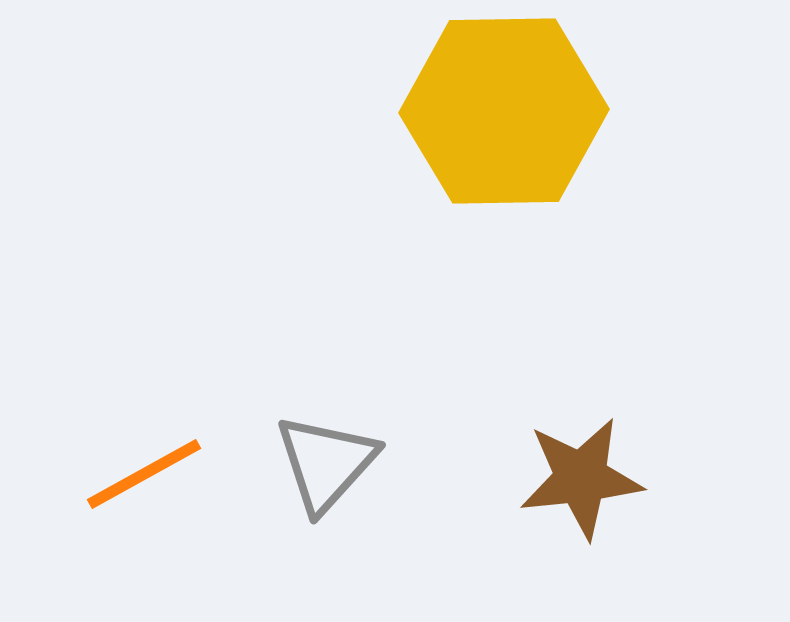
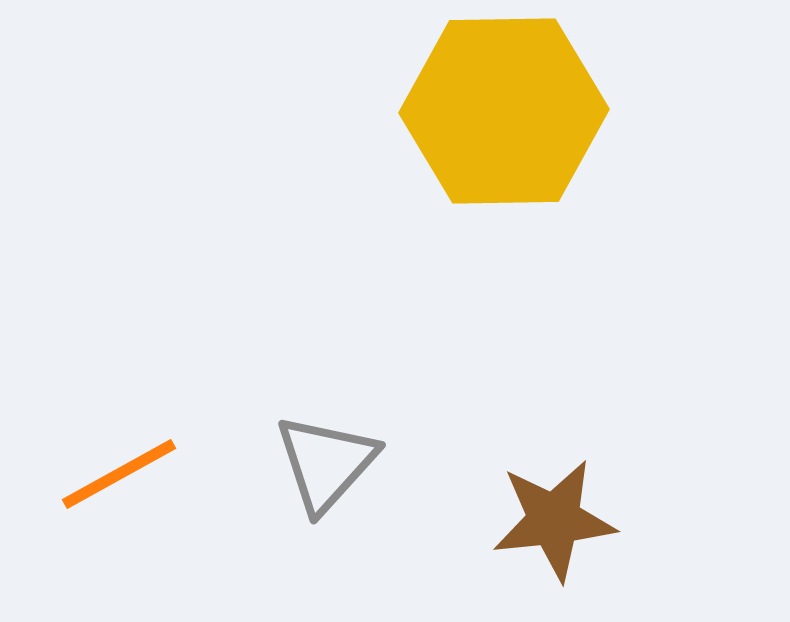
orange line: moved 25 px left
brown star: moved 27 px left, 42 px down
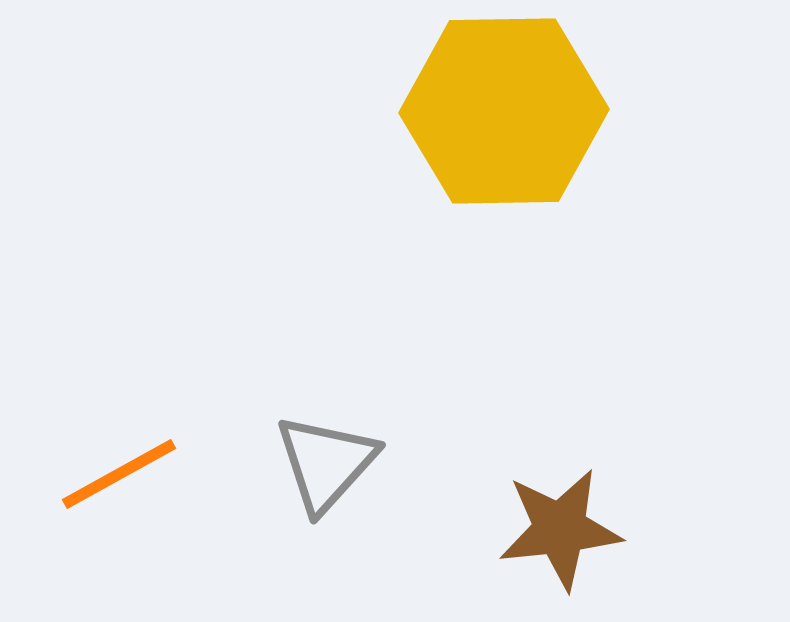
brown star: moved 6 px right, 9 px down
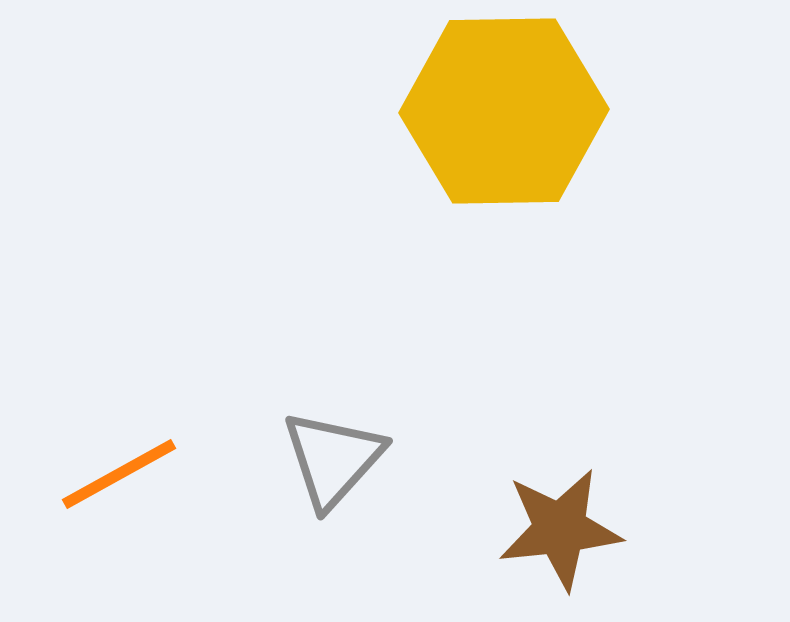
gray triangle: moved 7 px right, 4 px up
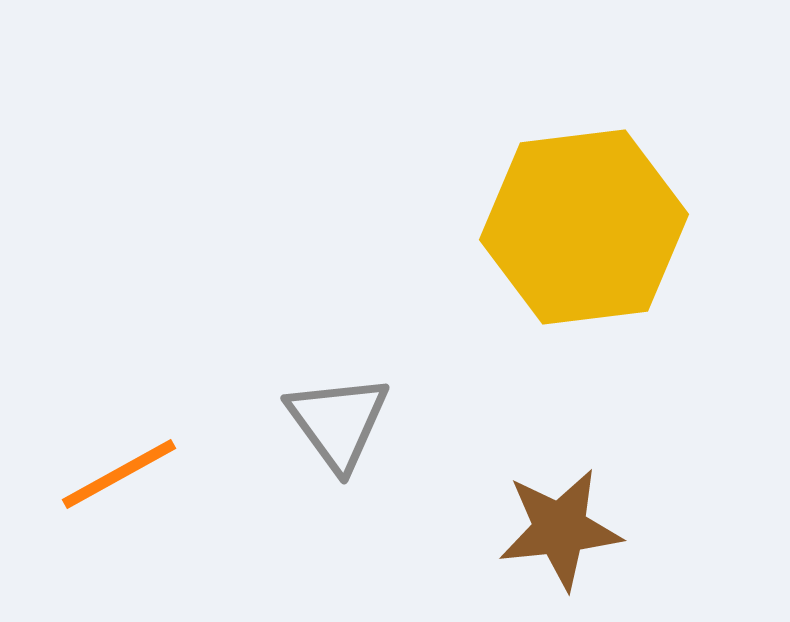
yellow hexagon: moved 80 px right, 116 px down; rotated 6 degrees counterclockwise
gray triangle: moved 5 px right, 37 px up; rotated 18 degrees counterclockwise
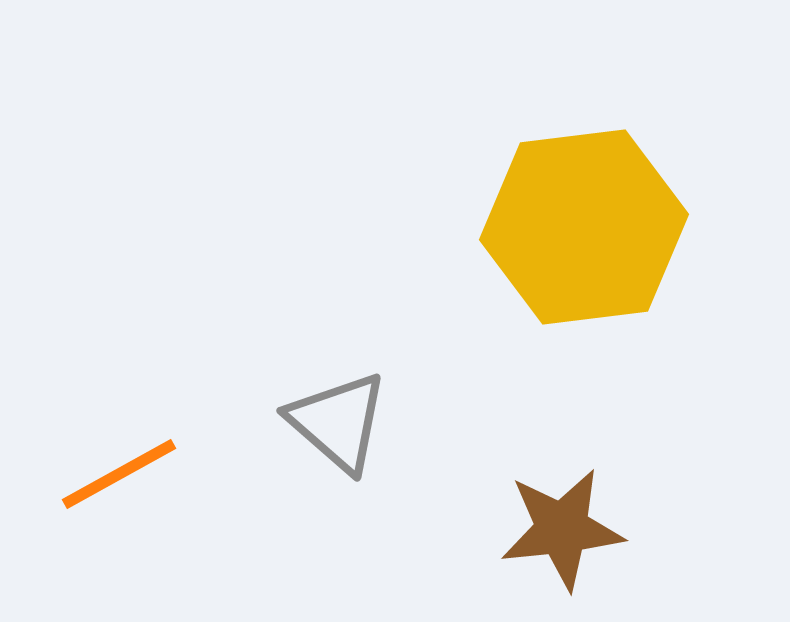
gray triangle: rotated 13 degrees counterclockwise
brown star: moved 2 px right
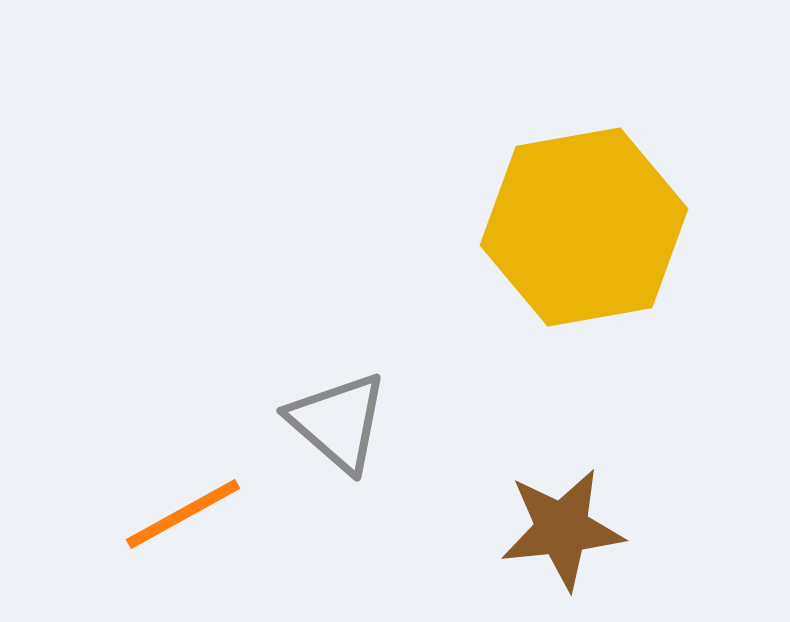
yellow hexagon: rotated 3 degrees counterclockwise
orange line: moved 64 px right, 40 px down
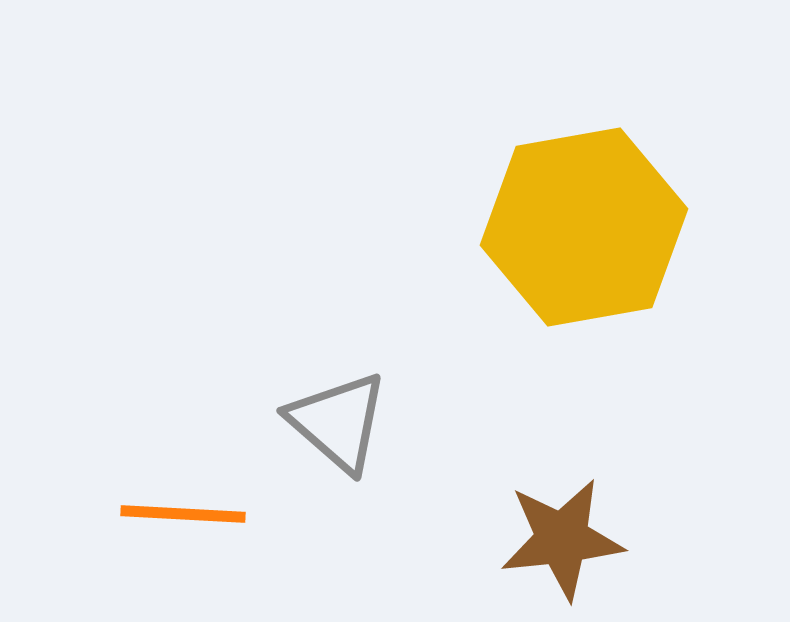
orange line: rotated 32 degrees clockwise
brown star: moved 10 px down
